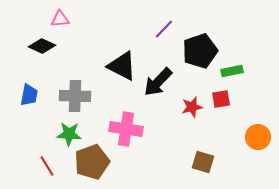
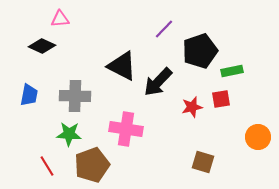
brown pentagon: moved 3 px down
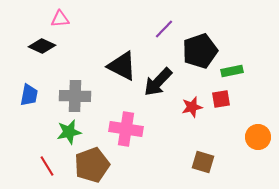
green star: moved 2 px up; rotated 15 degrees counterclockwise
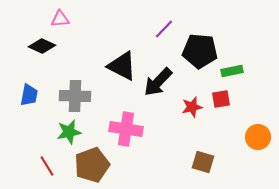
black pentagon: rotated 24 degrees clockwise
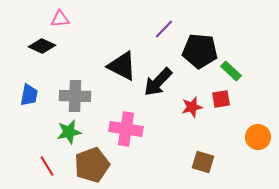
green rectangle: moved 1 px left; rotated 55 degrees clockwise
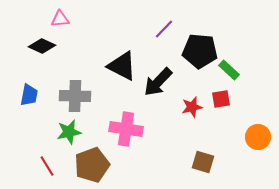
green rectangle: moved 2 px left, 1 px up
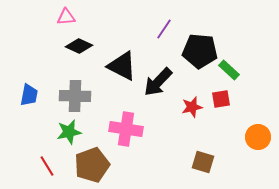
pink triangle: moved 6 px right, 2 px up
purple line: rotated 10 degrees counterclockwise
black diamond: moved 37 px right
